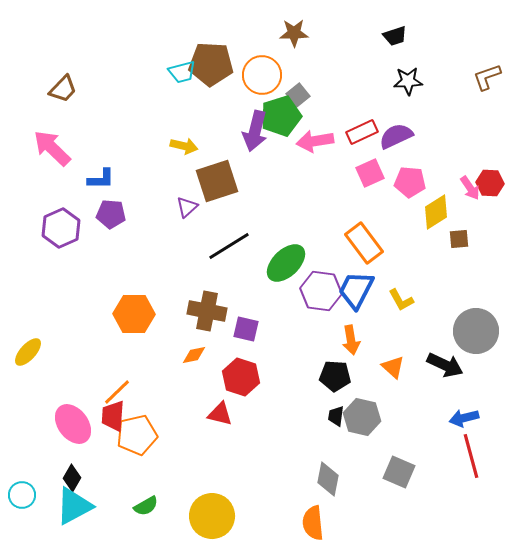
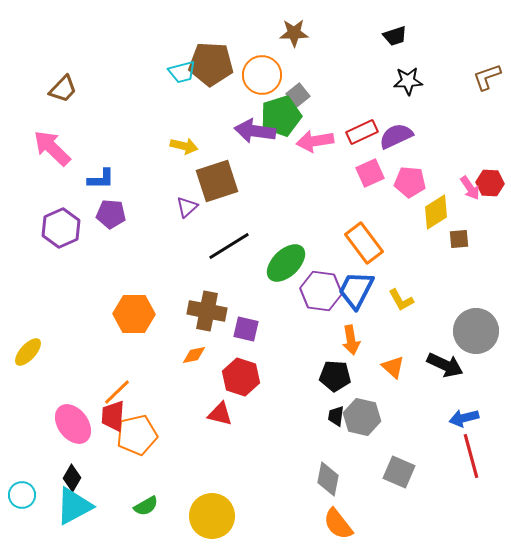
purple arrow at (255, 131): rotated 84 degrees clockwise
orange semicircle at (313, 523): moved 25 px right, 1 px down; rotated 32 degrees counterclockwise
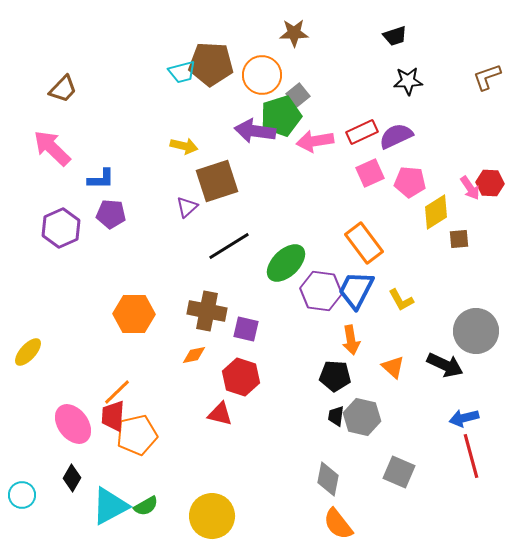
cyan triangle at (74, 506): moved 36 px right
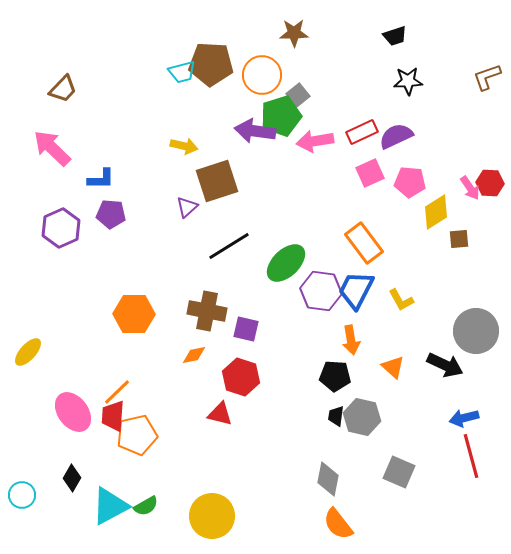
pink ellipse at (73, 424): moved 12 px up
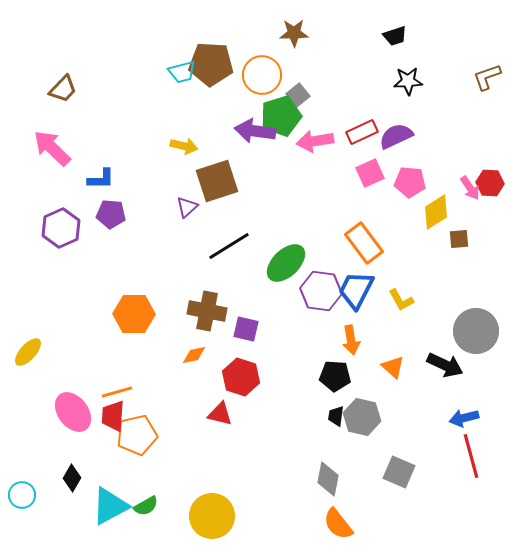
orange line at (117, 392): rotated 28 degrees clockwise
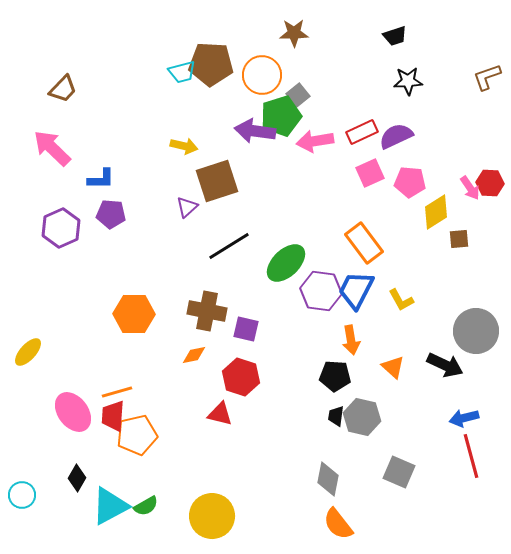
black diamond at (72, 478): moved 5 px right
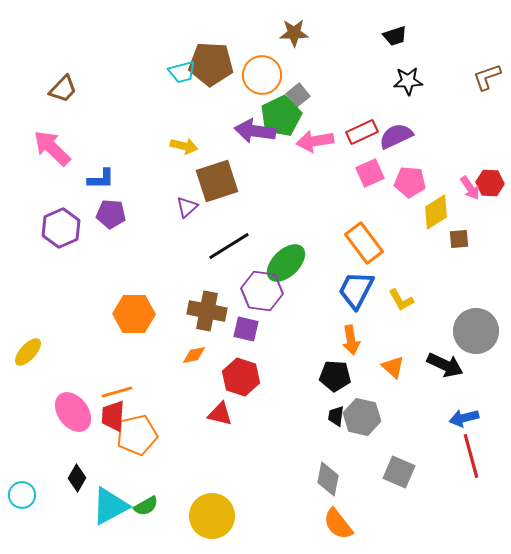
green pentagon at (281, 116): rotated 9 degrees counterclockwise
purple hexagon at (321, 291): moved 59 px left
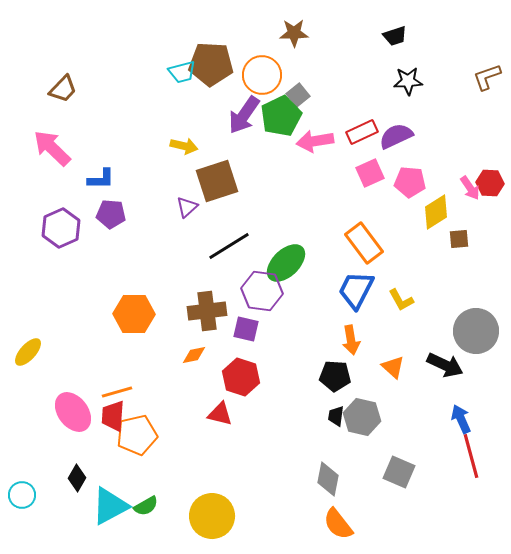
purple arrow at (255, 131): moved 11 px left, 16 px up; rotated 63 degrees counterclockwise
brown cross at (207, 311): rotated 18 degrees counterclockwise
blue arrow at (464, 418): moved 3 px left, 1 px down; rotated 80 degrees clockwise
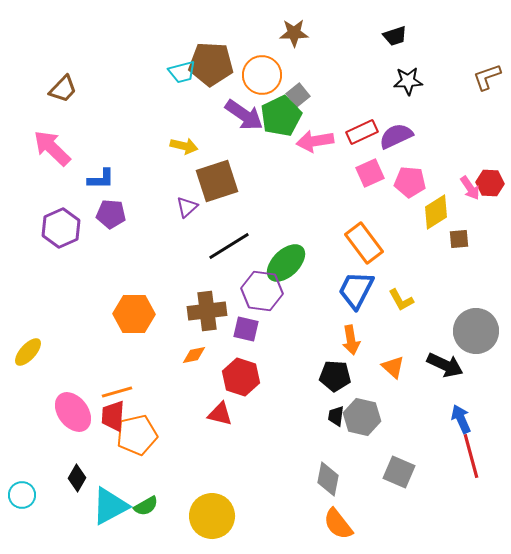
purple arrow at (244, 115): rotated 90 degrees counterclockwise
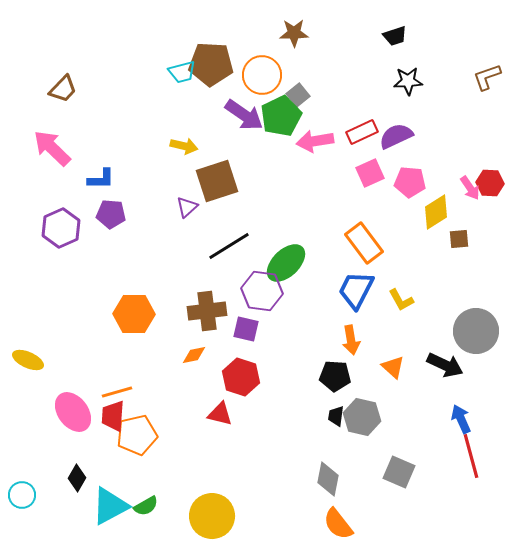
yellow ellipse at (28, 352): moved 8 px down; rotated 72 degrees clockwise
